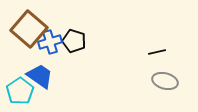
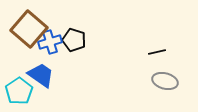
black pentagon: moved 1 px up
blue trapezoid: moved 1 px right, 1 px up
cyan pentagon: moved 1 px left
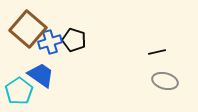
brown square: moved 1 px left
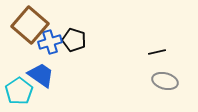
brown square: moved 2 px right, 4 px up
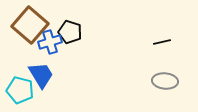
black pentagon: moved 4 px left, 8 px up
black line: moved 5 px right, 10 px up
blue trapezoid: rotated 24 degrees clockwise
gray ellipse: rotated 10 degrees counterclockwise
cyan pentagon: moved 1 px right, 1 px up; rotated 24 degrees counterclockwise
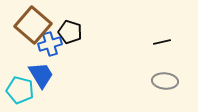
brown square: moved 3 px right
blue cross: moved 2 px down
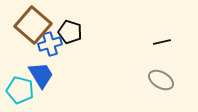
gray ellipse: moved 4 px left, 1 px up; rotated 25 degrees clockwise
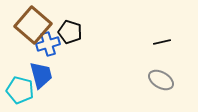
blue cross: moved 2 px left
blue trapezoid: rotated 16 degrees clockwise
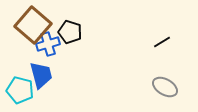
black line: rotated 18 degrees counterclockwise
gray ellipse: moved 4 px right, 7 px down
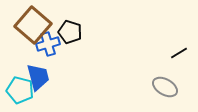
black line: moved 17 px right, 11 px down
blue trapezoid: moved 3 px left, 2 px down
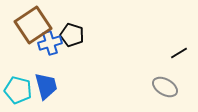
brown square: rotated 15 degrees clockwise
black pentagon: moved 2 px right, 3 px down
blue cross: moved 2 px right, 1 px up
blue trapezoid: moved 8 px right, 9 px down
cyan pentagon: moved 2 px left
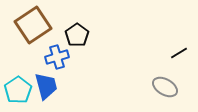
black pentagon: moved 5 px right; rotated 20 degrees clockwise
blue cross: moved 7 px right, 14 px down
cyan pentagon: rotated 24 degrees clockwise
